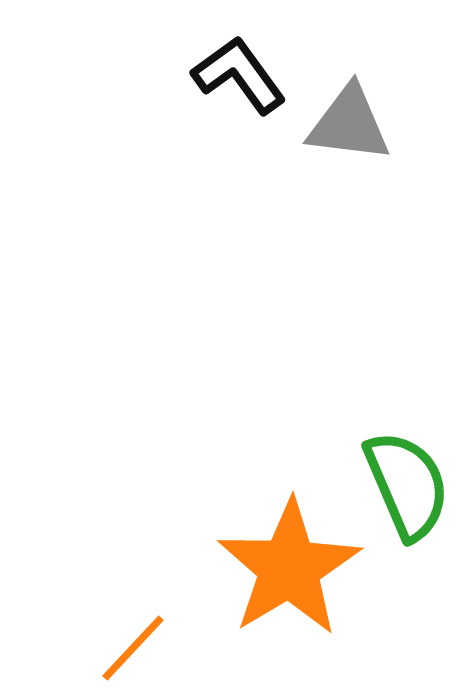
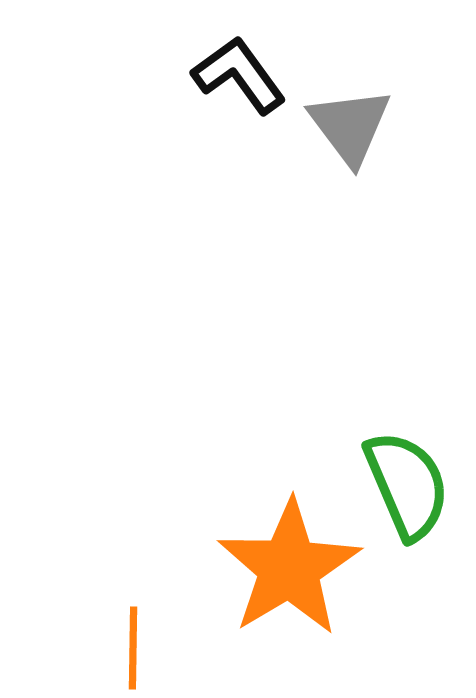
gray triangle: moved 1 px right, 2 px down; rotated 46 degrees clockwise
orange line: rotated 42 degrees counterclockwise
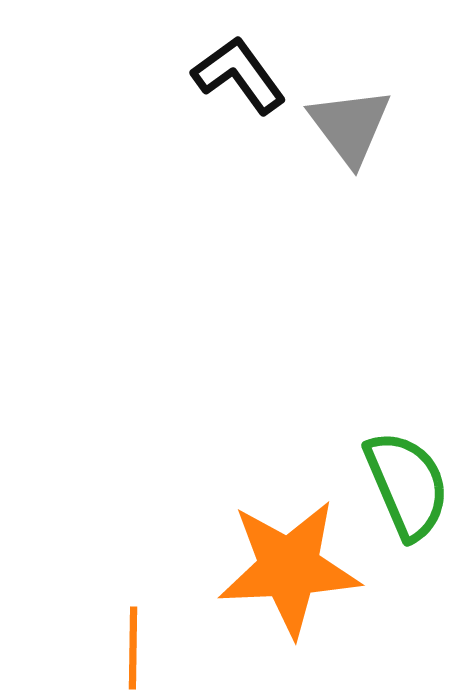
orange star: rotated 28 degrees clockwise
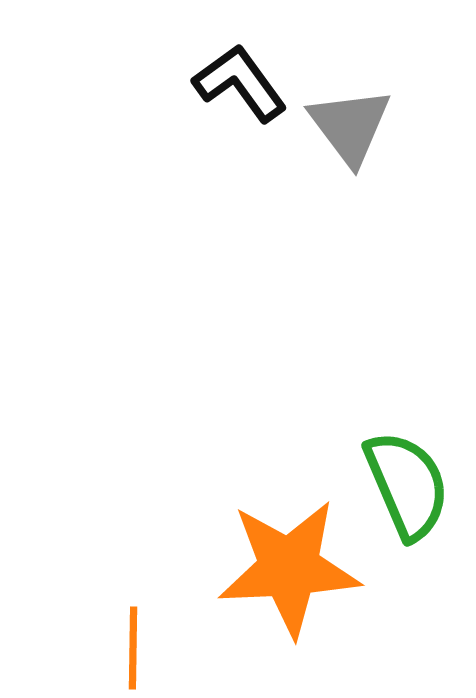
black L-shape: moved 1 px right, 8 px down
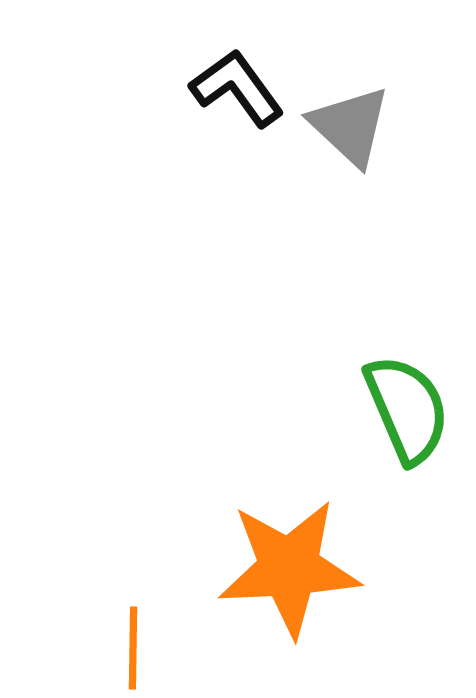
black L-shape: moved 3 px left, 5 px down
gray triangle: rotated 10 degrees counterclockwise
green semicircle: moved 76 px up
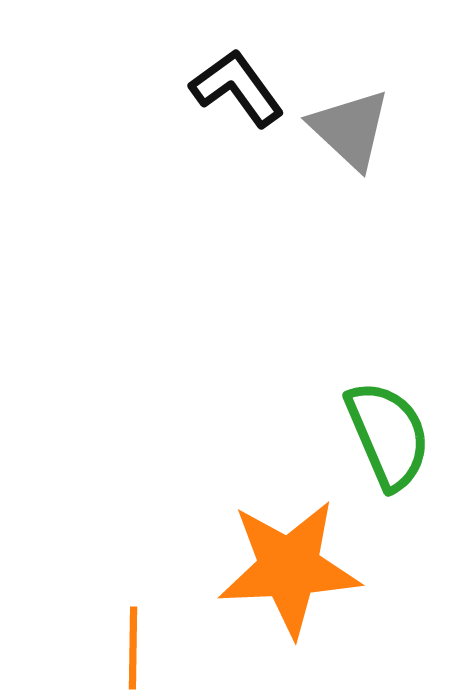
gray triangle: moved 3 px down
green semicircle: moved 19 px left, 26 px down
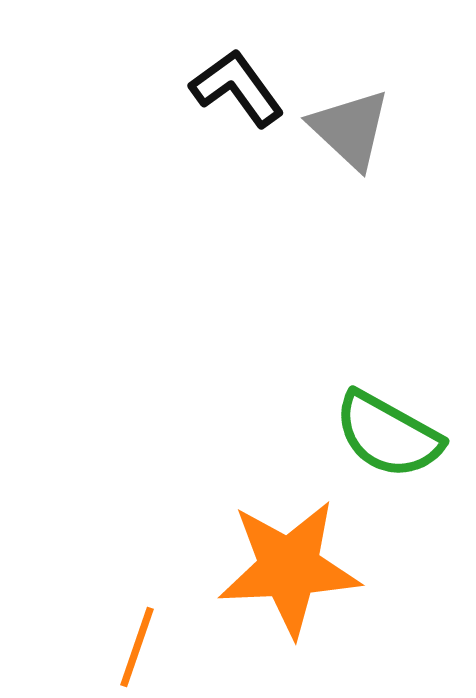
green semicircle: rotated 142 degrees clockwise
orange line: moved 4 px right, 1 px up; rotated 18 degrees clockwise
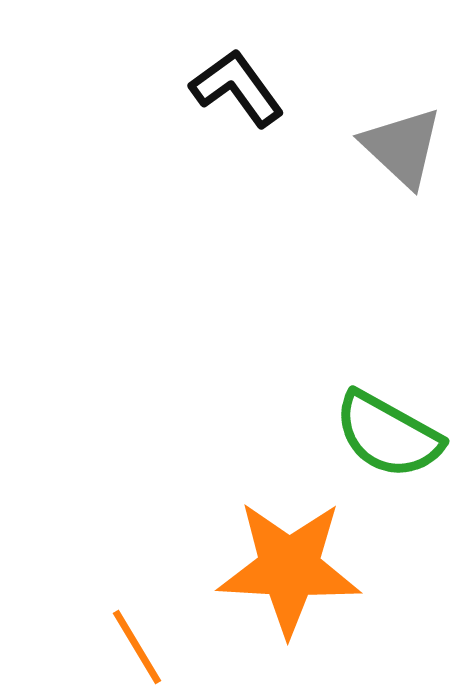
gray triangle: moved 52 px right, 18 px down
orange star: rotated 6 degrees clockwise
orange line: rotated 50 degrees counterclockwise
